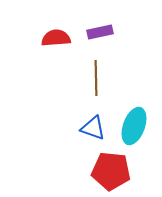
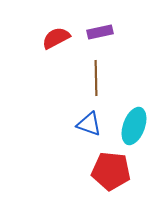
red semicircle: rotated 24 degrees counterclockwise
blue triangle: moved 4 px left, 4 px up
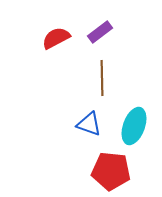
purple rectangle: rotated 25 degrees counterclockwise
brown line: moved 6 px right
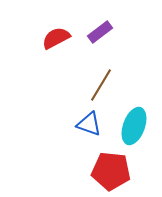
brown line: moved 1 px left, 7 px down; rotated 32 degrees clockwise
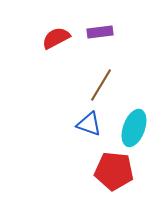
purple rectangle: rotated 30 degrees clockwise
cyan ellipse: moved 2 px down
red pentagon: moved 3 px right
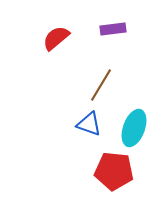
purple rectangle: moved 13 px right, 3 px up
red semicircle: rotated 12 degrees counterclockwise
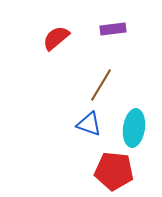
cyan ellipse: rotated 12 degrees counterclockwise
